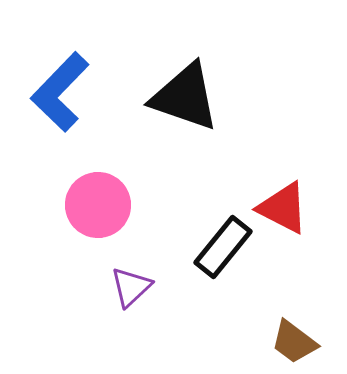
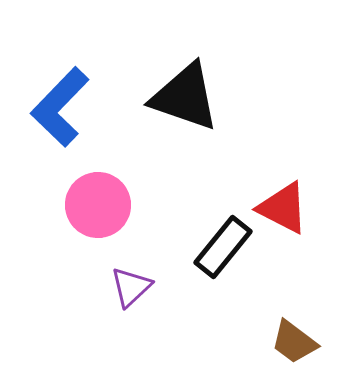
blue L-shape: moved 15 px down
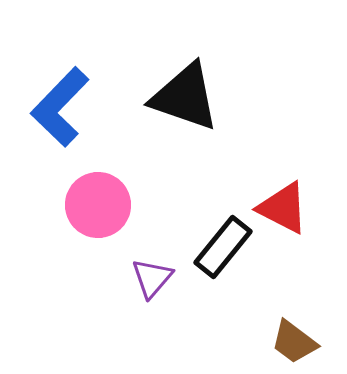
purple triangle: moved 21 px right, 9 px up; rotated 6 degrees counterclockwise
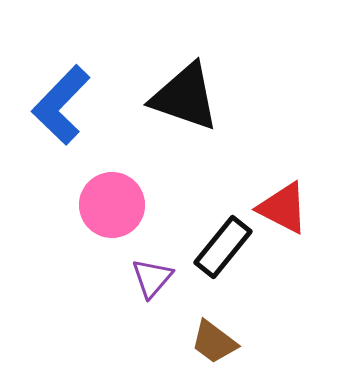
blue L-shape: moved 1 px right, 2 px up
pink circle: moved 14 px right
brown trapezoid: moved 80 px left
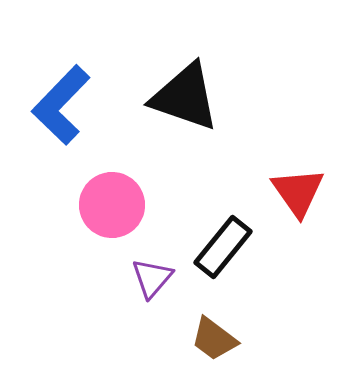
red triangle: moved 15 px right, 16 px up; rotated 28 degrees clockwise
brown trapezoid: moved 3 px up
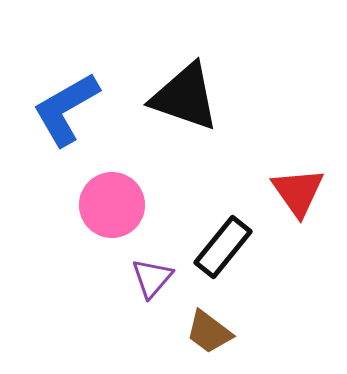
blue L-shape: moved 5 px right, 4 px down; rotated 16 degrees clockwise
brown trapezoid: moved 5 px left, 7 px up
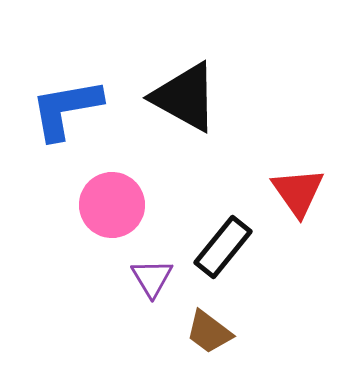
black triangle: rotated 10 degrees clockwise
blue L-shape: rotated 20 degrees clockwise
purple triangle: rotated 12 degrees counterclockwise
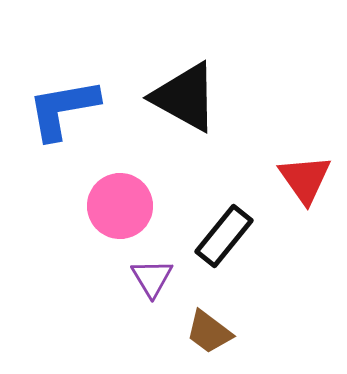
blue L-shape: moved 3 px left
red triangle: moved 7 px right, 13 px up
pink circle: moved 8 px right, 1 px down
black rectangle: moved 1 px right, 11 px up
